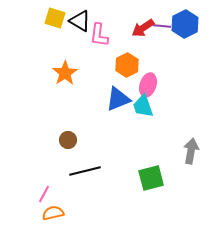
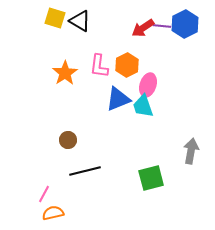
pink L-shape: moved 31 px down
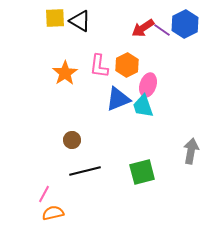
yellow square: rotated 20 degrees counterclockwise
purple line: moved 4 px down; rotated 30 degrees clockwise
brown circle: moved 4 px right
green square: moved 9 px left, 6 px up
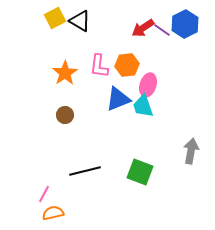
yellow square: rotated 25 degrees counterclockwise
orange hexagon: rotated 20 degrees clockwise
brown circle: moved 7 px left, 25 px up
green square: moved 2 px left; rotated 36 degrees clockwise
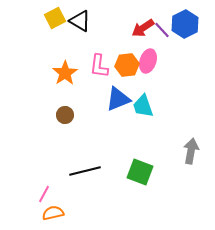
purple line: rotated 12 degrees clockwise
pink ellipse: moved 24 px up
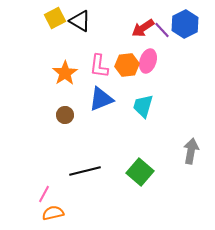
blue triangle: moved 17 px left
cyan trapezoid: rotated 35 degrees clockwise
green square: rotated 20 degrees clockwise
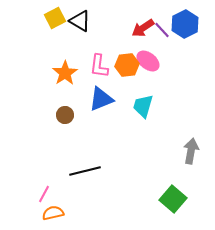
pink ellipse: rotated 70 degrees counterclockwise
green square: moved 33 px right, 27 px down
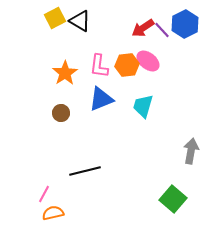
brown circle: moved 4 px left, 2 px up
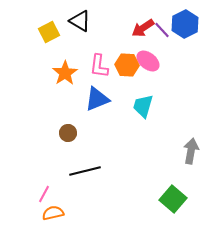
yellow square: moved 6 px left, 14 px down
orange hexagon: rotated 10 degrees clockwise
blue triangle: moved 4 px left
brown circle: moved 7 px right, 20 px down
